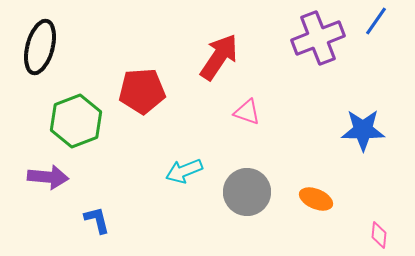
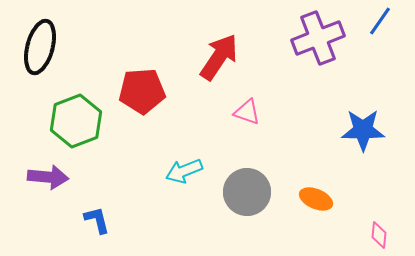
blue line: moved 4 px right
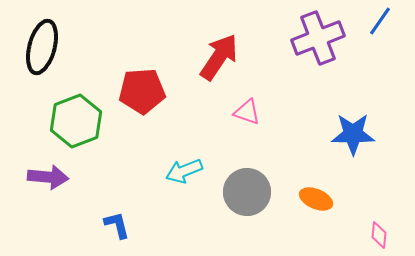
black ellipse: moved 2 px right
blue star: moved 10 px left, 4 px down
blue L-shape: moved 20 px right, 5 px down
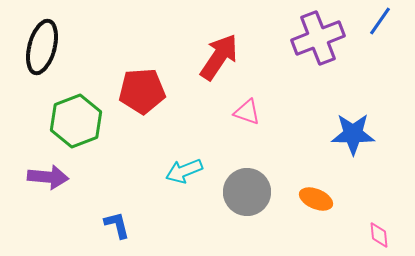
pink diamond: rotated 12 degrees counterclockwise
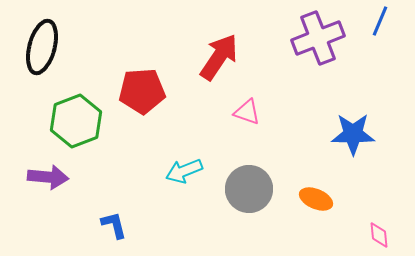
blue line: rotated 12 degrees counterclockwise
gray circle: moved 2 px right, 3 px up
blue L-shape: moved 3 px left
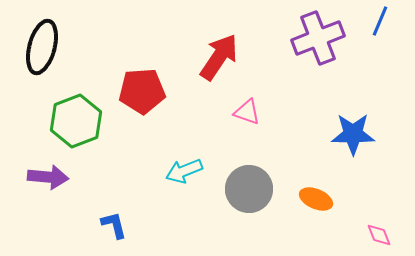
pink diamond: rotated 16 degrees counterclockwise
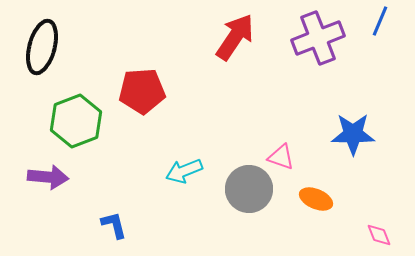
red arrow: moved 16 px right, 20 px up
pink triangle: moved 34 px right, 45 px down
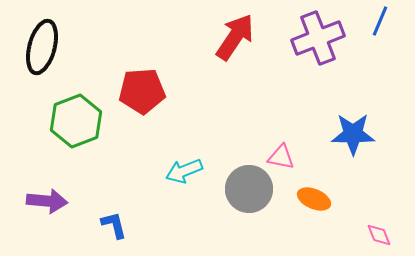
pink triangle: rotated 8 degrees counterclockwise
purple arrow: moved 1 px left, 24 px down
orange ellipse: moved 2 px left
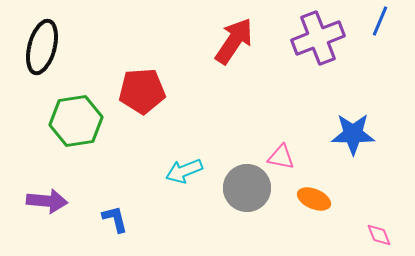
red arrow: moved 1 px left, 4 px down
green hexagon: rotated 12 degrees clockwise
gray circle: moved 2 px left, 1 px up
blue L-shape: moved 1 px right, 6 px up
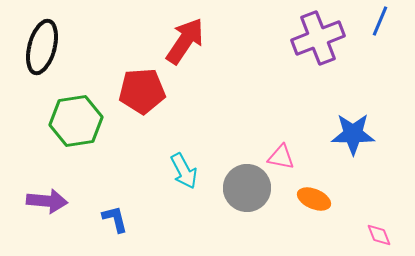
red arrow: moved 49 px left
cyan arrow: rotated 96 degrees counterclockwise
